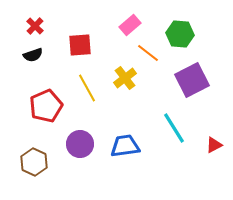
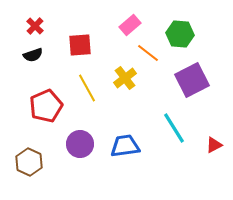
brown hexagon: moved 5 px left
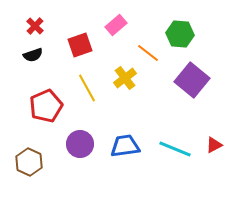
pink rectangle: moved 14 px left
red square: rotated 15 degrees counterclockwise
purple square: rotated 24 degrees counterclockwise
cyan line: moved 1 px right, 21 px down; rotated 36 degrees counterclockwise
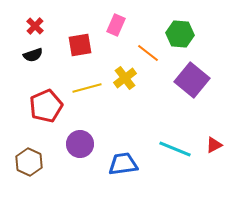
pink rectangle: rotated 25 degrees counterclockwise
red square: rotated 10 degrees clockwise
yellow line: rotated 76 degrees counterclockwise
blue trapezoid: moved 2 px left, 18 px down
